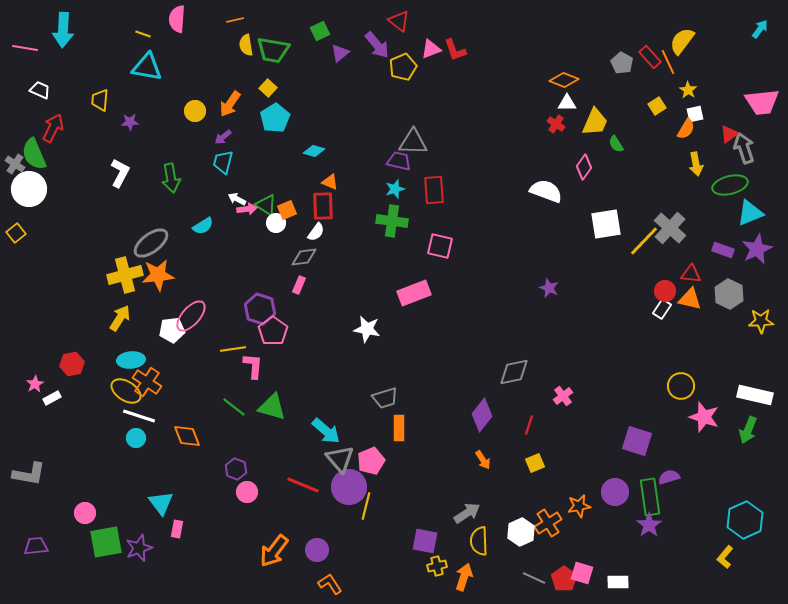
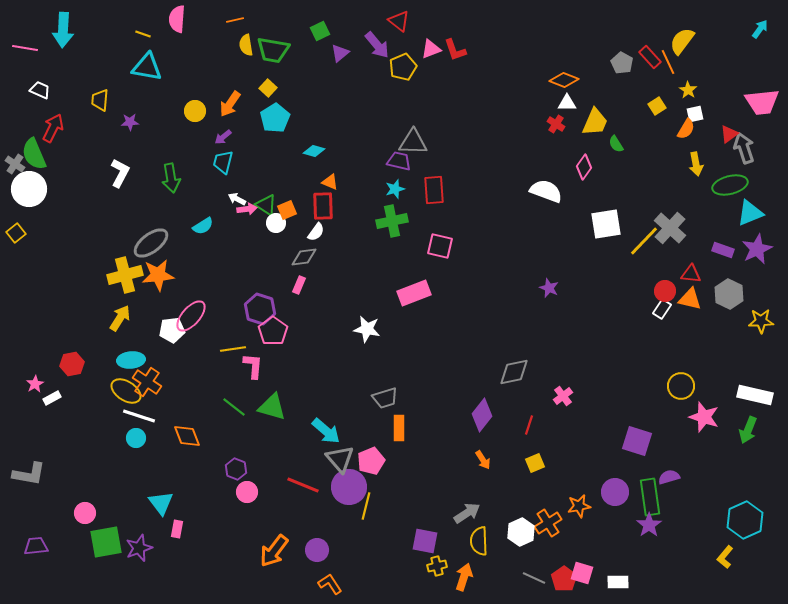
green cross at (392, 221): rotated 20 degrees counterclockwise
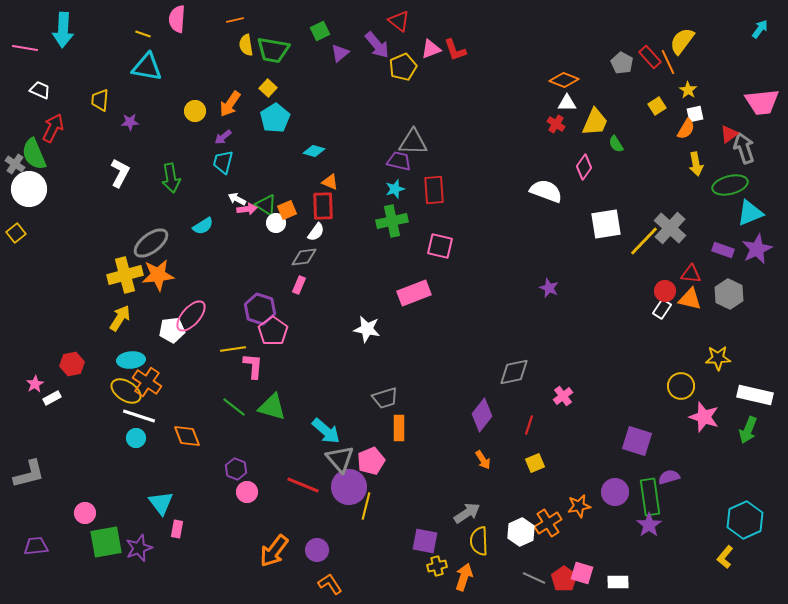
yellow star at (761, 321): moved 43 px left, 37 px down
gray L-shape at (29, 474): rotated 24 degrees counterclockwise
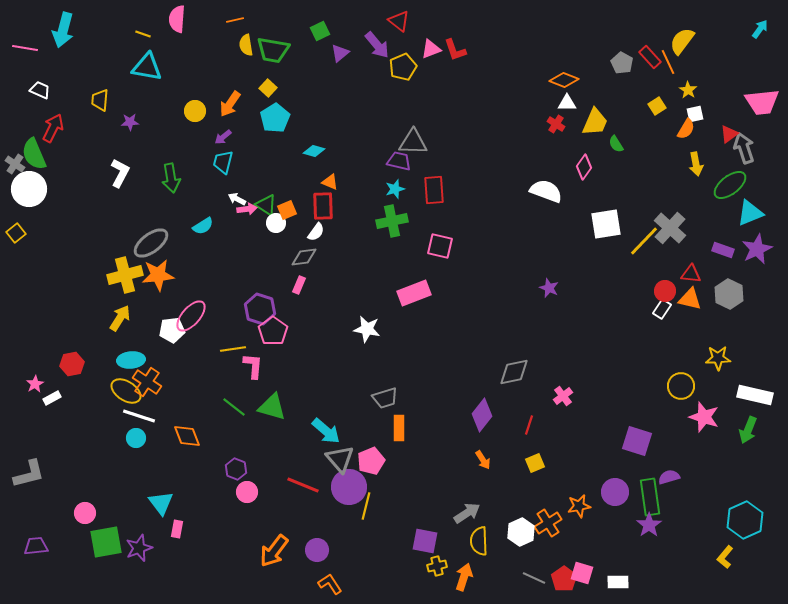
cyan arrow at (63, 30): rotated 12 degrees clockwise
green ellipse at (730, 185): rotated 24 degrees counterclockwise
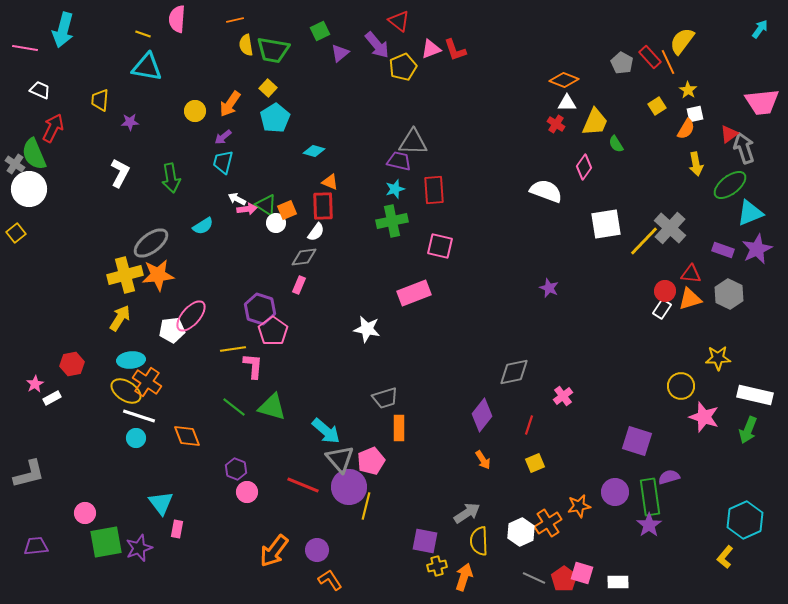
orange triangle at (690, 299): rotated 30 degrees counterclockwise
orange L-shape at (330, 584): moved 4 px up
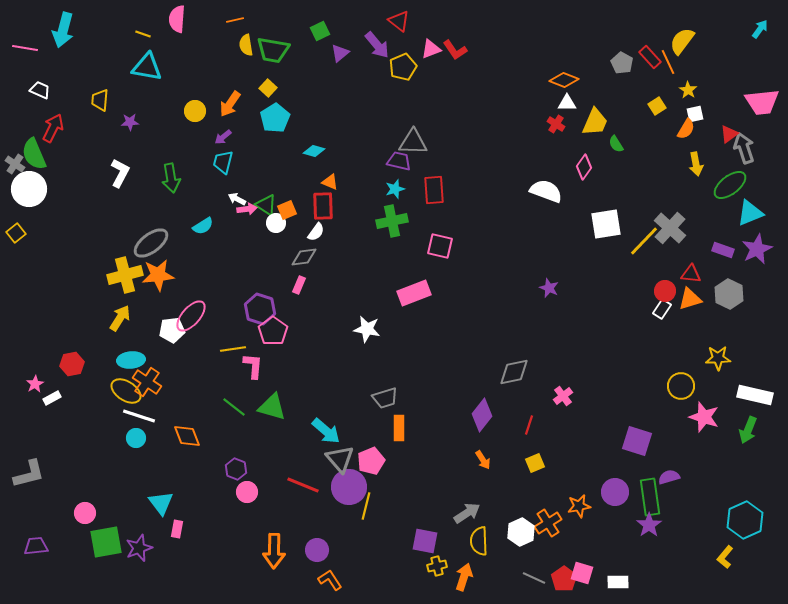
red L-shape at (455, 50): rotated 15 degrees counterclockwise
orange arrow at (274, 551): rotated 36 degrees counterclockwise
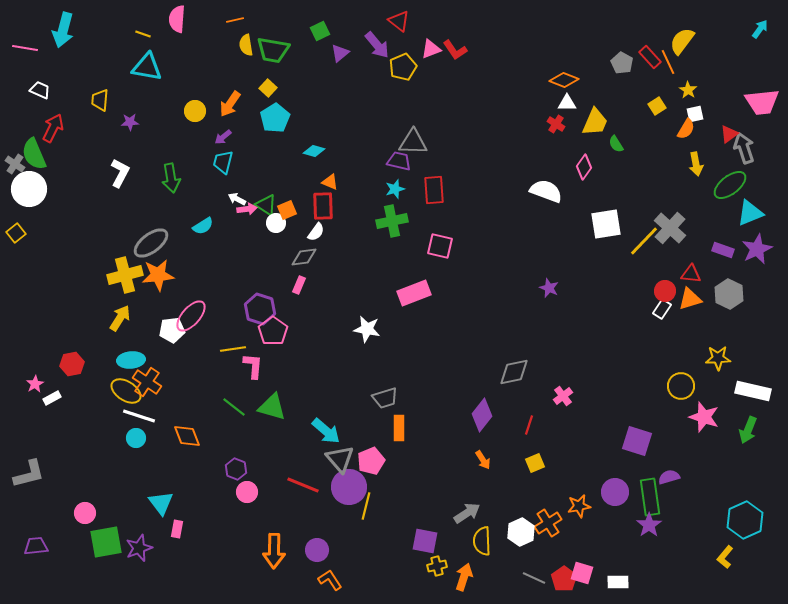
white rectangle at (755, 395): moved 2 px left, 4 px up
yellow semicircle at (479, 541): moved 3 px right
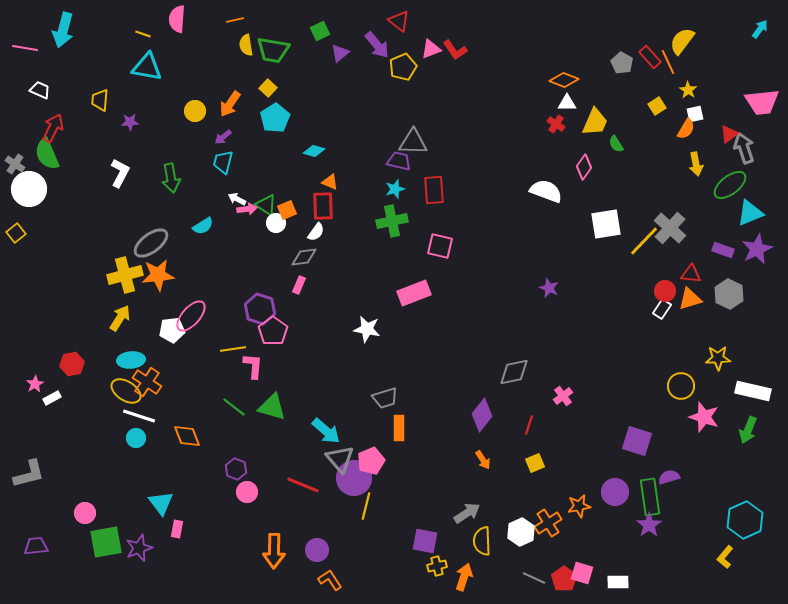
green semicircle at (34, 154): moved 13 px right
purple circle at (349, 487): moved 5 px right, 9 px up
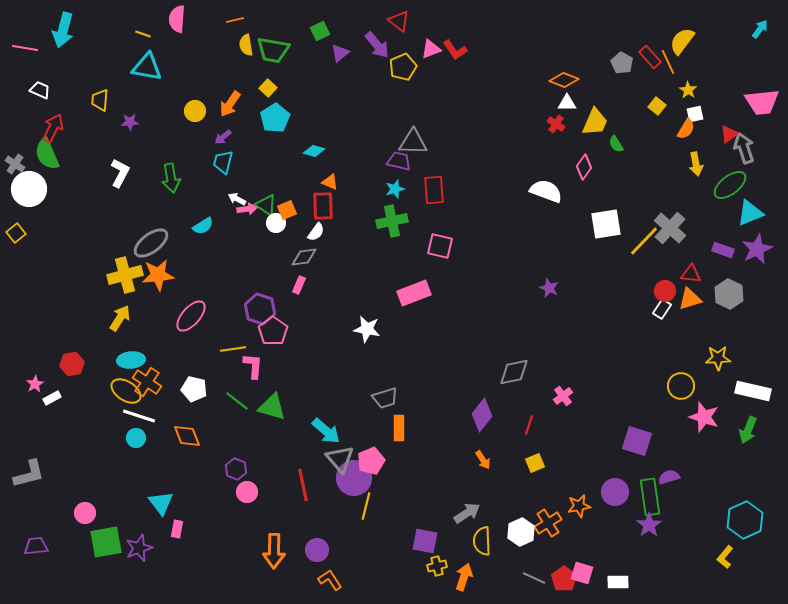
yellow square at (657, 106): rotated 18 degrees counterclockwise
white pentagon at (172, 330): moved 22 px right, 59 px down; rotated 20 degrees clockwise
green line at (234, 407): moved 3 px right, 6 px up
red line at (303, 485): rotated 56 degrees clockwise
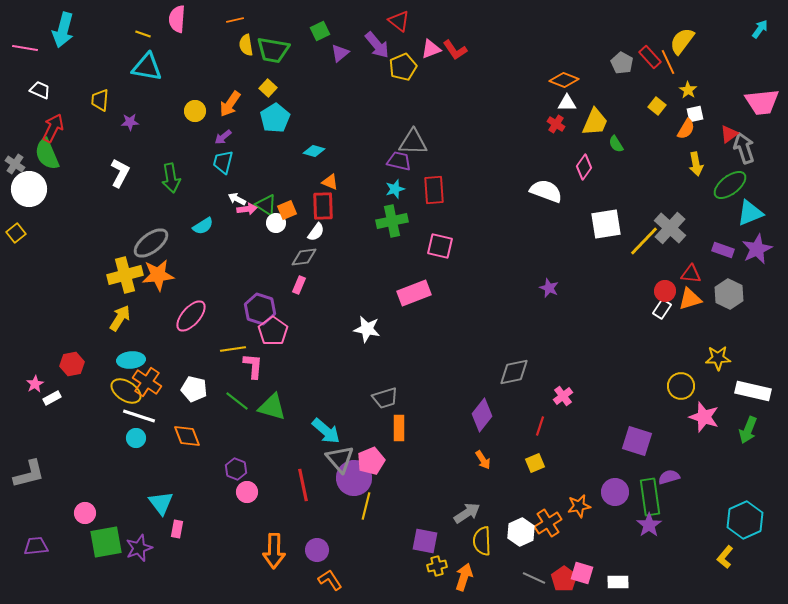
red line at (529, 425): moved 11 px right, 1 px down
